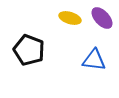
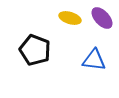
black pentagon: moved 6 px right
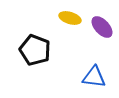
purple ellipse: moved 9 px down
blue triangle: moved 17 px down
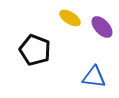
yellow ellipse: rotated 15 degrees clockwise
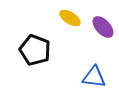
purple ellipse: moved 1 px right
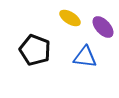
blue triangle: moved 9 px left, 20 px up
